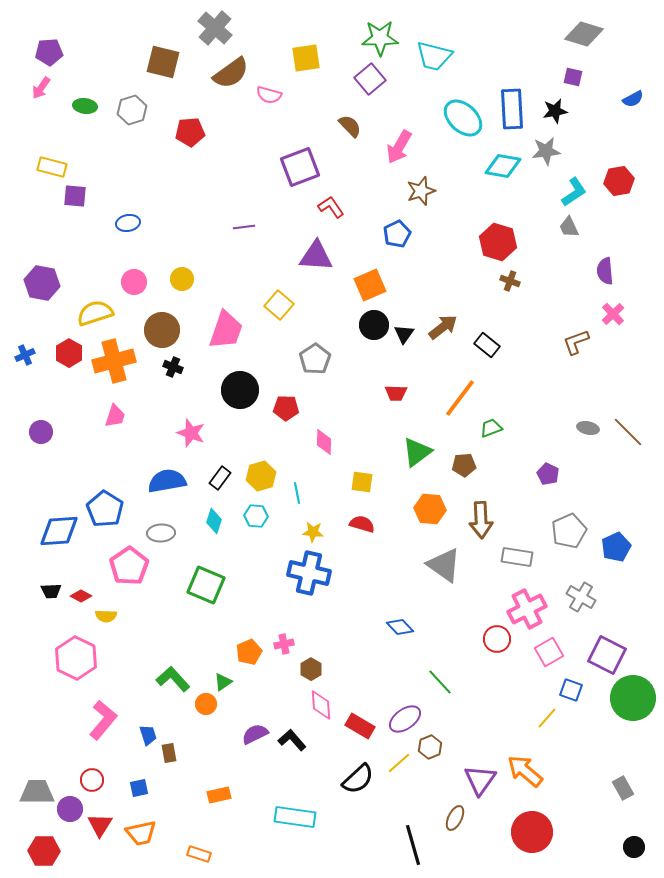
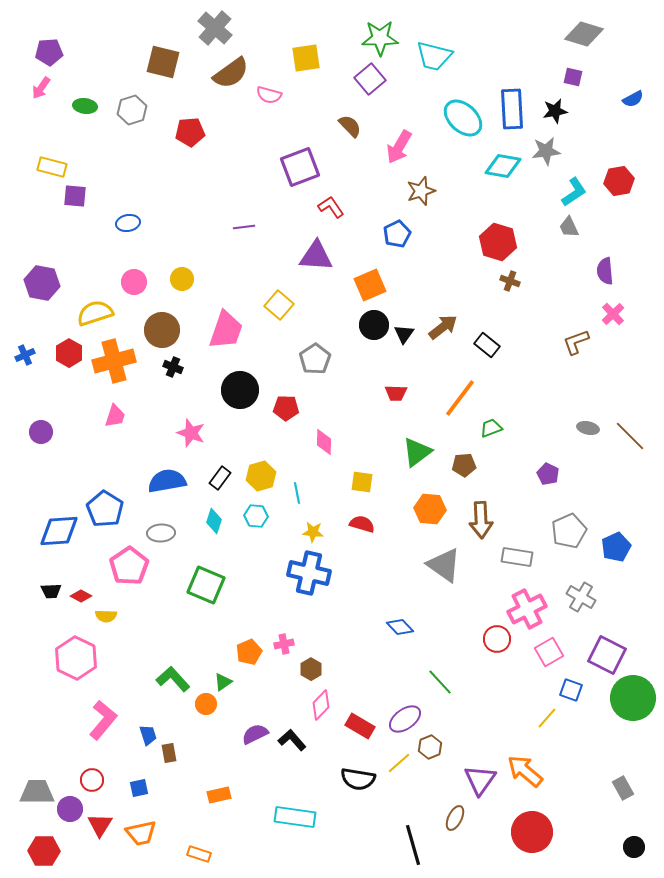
brown line at (628, 432): moved 2 px right, 4 px down
pink diamond at (321, 705): rotated 48 degrees clockwise
black semicircle at (358, 779): rotated 52 degrees clockwise
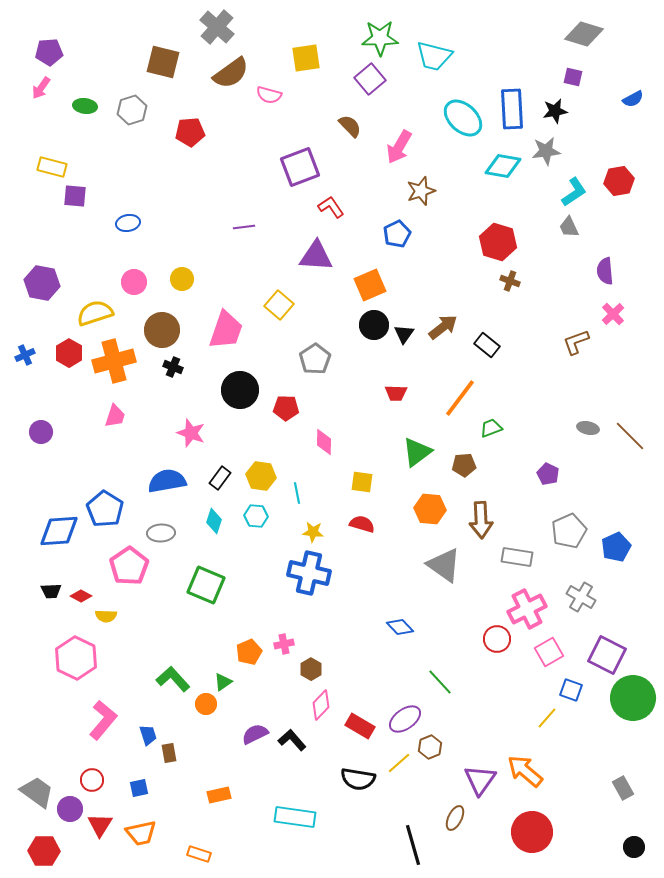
gray cross at (215, 28): moved 2 px right, 1 px up
yellow hexagon at (261, 476): rotated 24 degrees clockwise
gray trapezoid at (37, 792): rotated 36 degrees clockwise
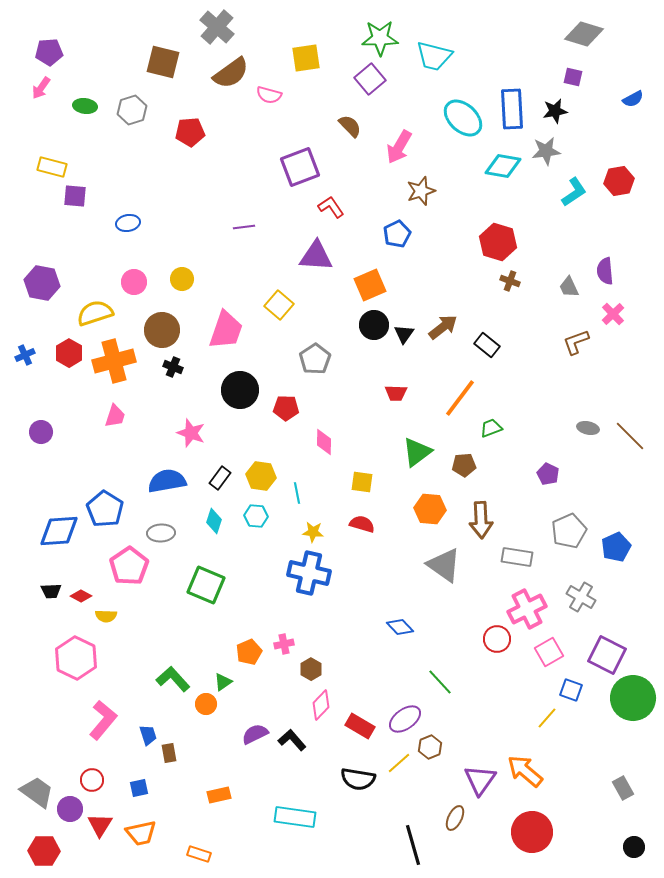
gray trapezoid at (569, 227): moved 60 px down
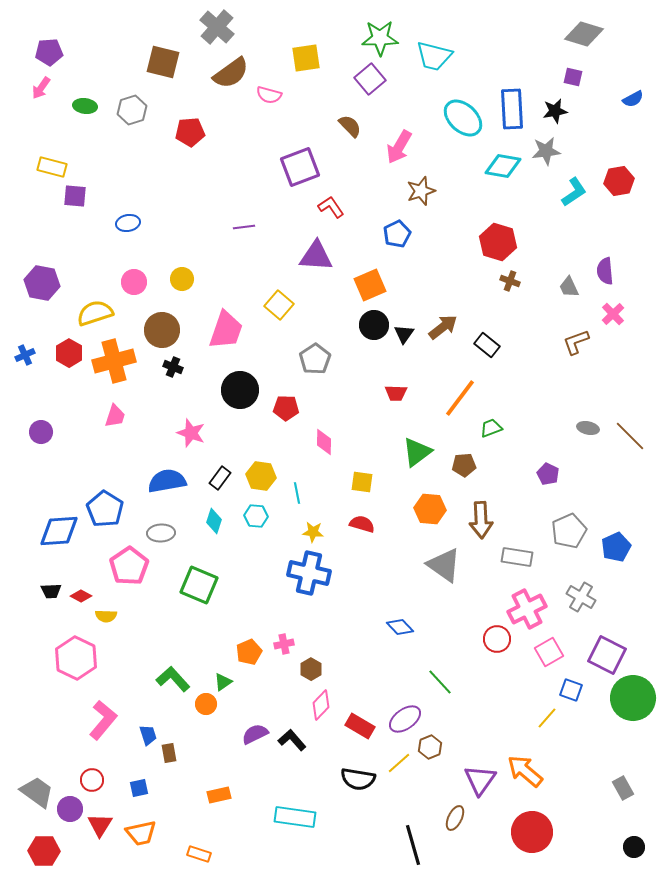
green square at (206, 585): moved 7 px left
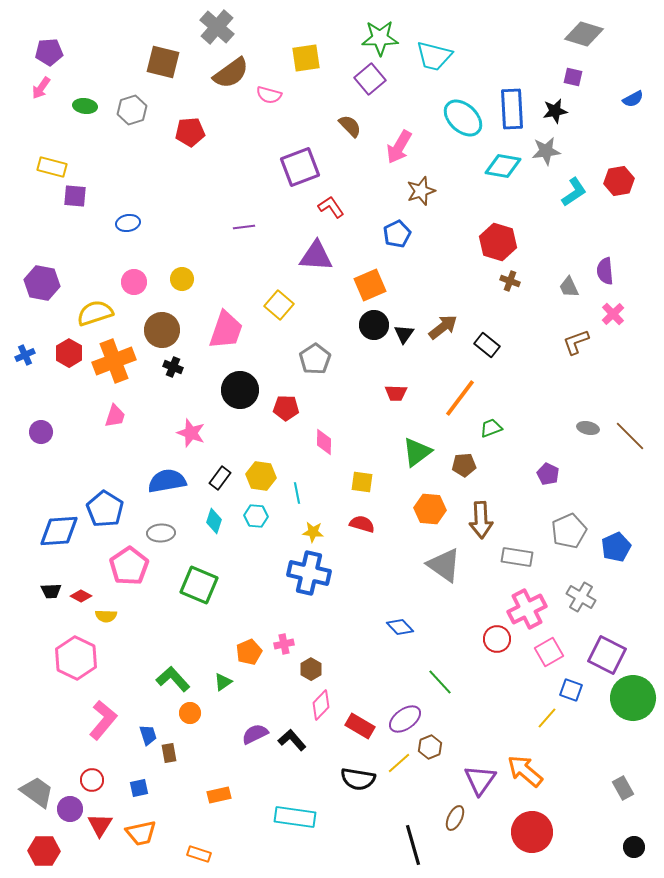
orange cross at (114, 361): rotated 6 degrees counterclockwise
orange circle at (206, 704): moved 16 px left, 9 px down
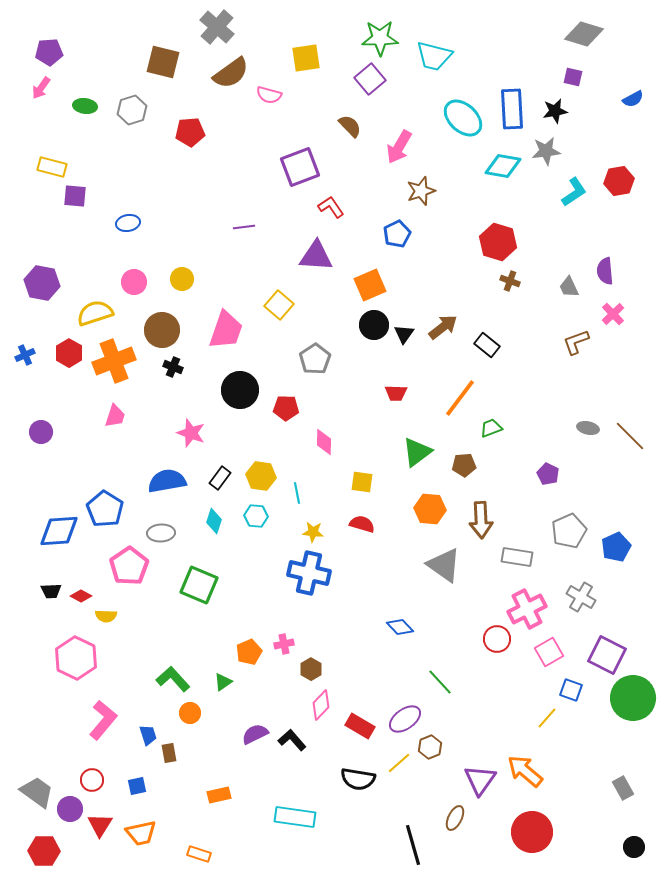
blue square at (139, 788): moved 2 px left, 2 px up
